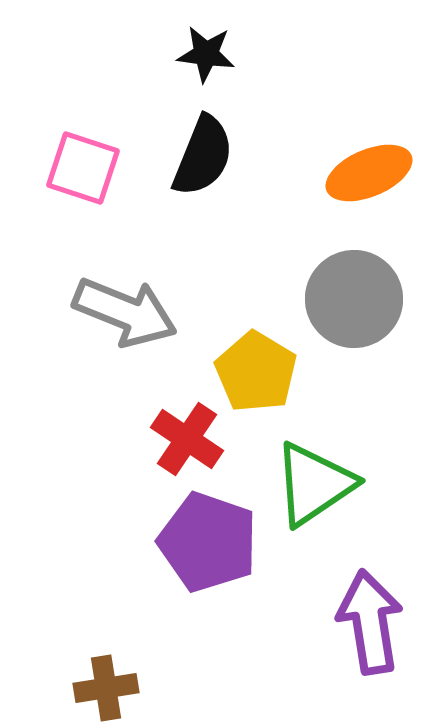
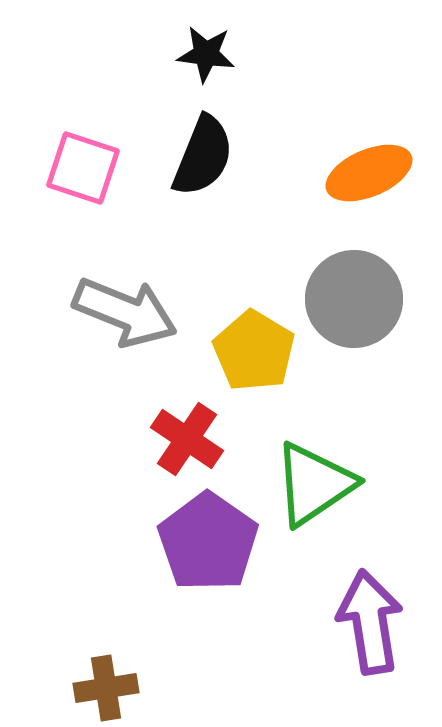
yellow pentagon: moved 2 px left, 21 px up
purple pentagon: rotated 16 degrees clockwise
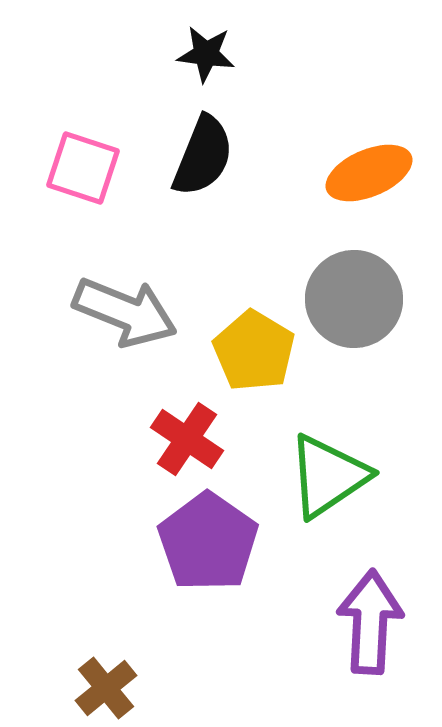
green triangle: moved 14 px right, 8 px up
purple arrow: rotated 12 degrees clockwise
brown cross: rotated 30 degrees counterclockwise
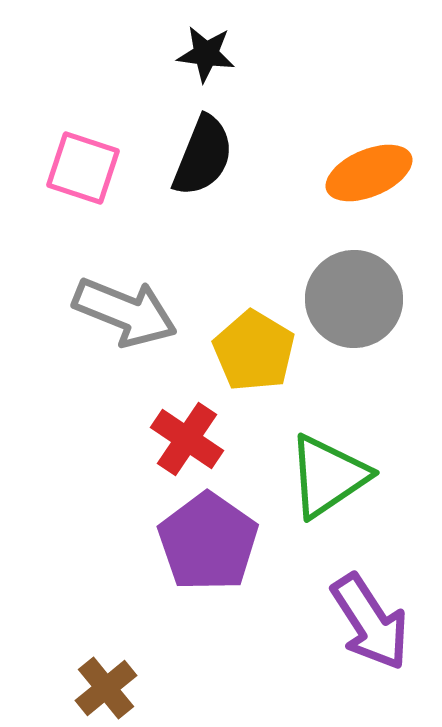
purple arrow: rotated 144 degrees clockwise
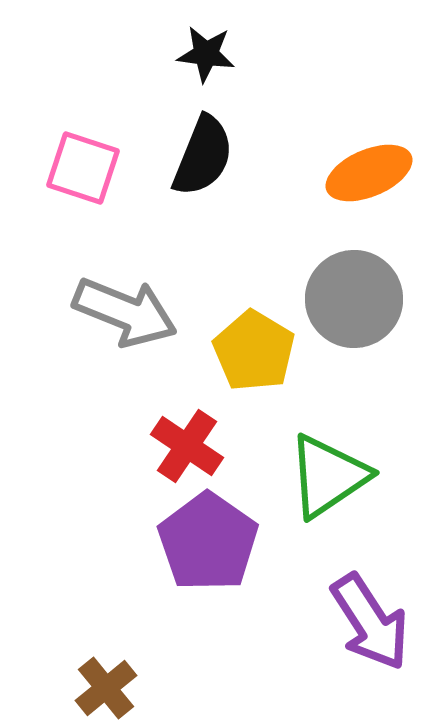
red cross: moved 7 px down
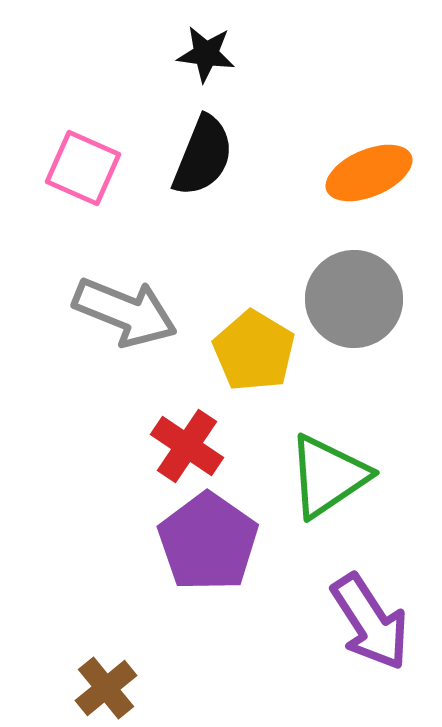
pink square: rotated 6 degrees clockwise
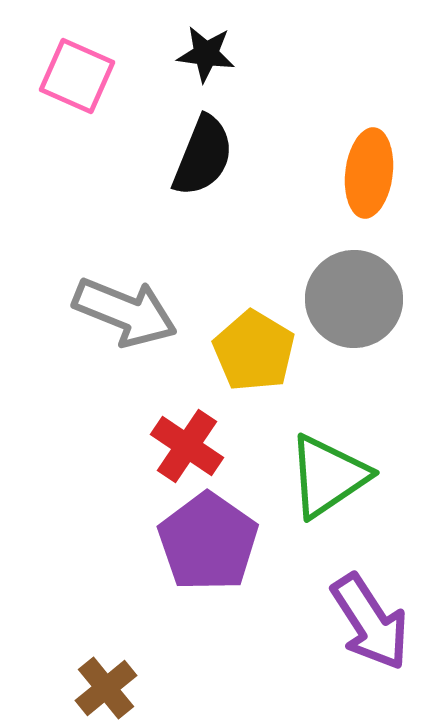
pink square: moved 6 px left, 92 px up
orange ellipse: rotated 60 degrees counterclockwise
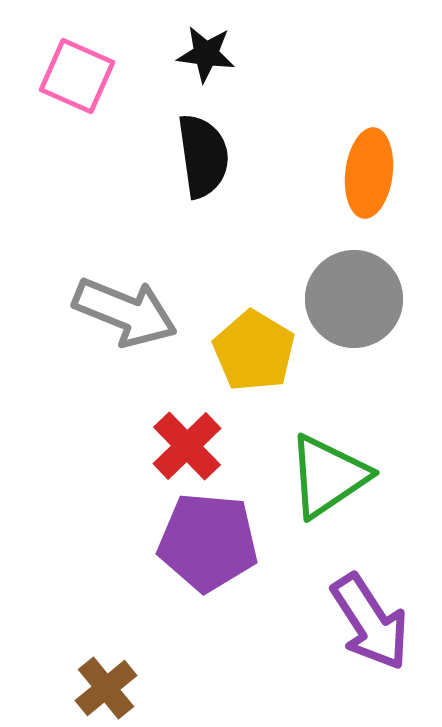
black semicircle: rotated 30 degrees counterclockwise
red cross: rotated 12 degrees clockwise
purple pentagon: rotated 30 degrees counterclockwise
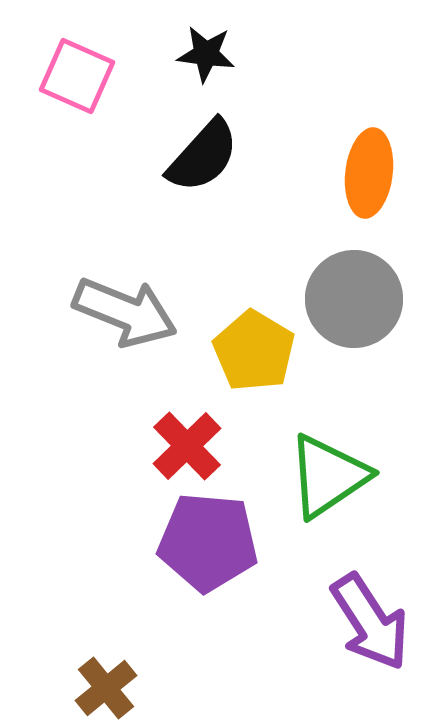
black semicircle: rotated 50 degrees clockwise
